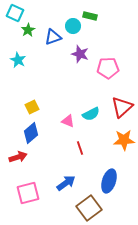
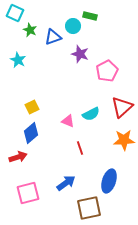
green star: moved 2 px right; rotated 16 degrees counterclockwise
pink pentagon: moved 1 px left, 3 px down; rotated 25 degrees counterclockwise
brown square: rotated 25 degrees clockwise
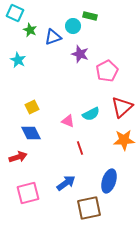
blue diamond: rotated 75 degrees counterclockwise
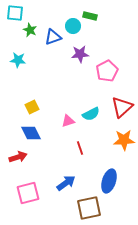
cyan square: rotated 18 degrees counterclockwise
purple star: rotated 24 degrees counterclockwise
cyan star: rotated 21 degrees counterclockwise
pink triangle: rotated 40 degrees counterclockwise
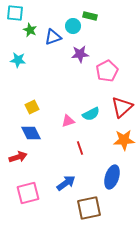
blue ellipse: moved 3 px right, 4 px up
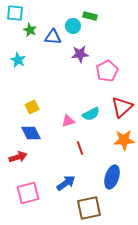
blue triangle: rotated 24 degrees clockwise
cyan star: rotated 21 degrees clockwise
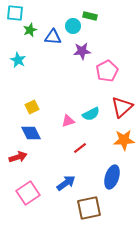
green star: rotated 24 degrees clockwise
purple star: moved 2 px right, 3 px up
red line: rotated 72 degrees clockwise
pink square: rotated 20 degrees counterclockwise
